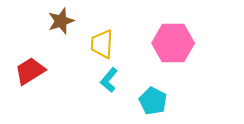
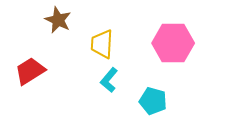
brown star: moved 3 px left, 1 px up; rotated 28 degrees counterclockwise
cyan pentagon: rotated 12 degrees counterclockwise
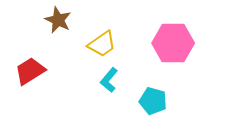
yellow trapezoid: rotated 128 degrees counterclockwise
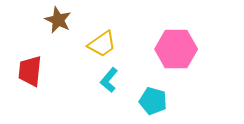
pink hexagon: moved 3 px right, 6 px down
red trapezoid: rotated 52 degrees counterclockwise
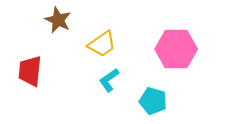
cyan L-shape: rotated 15 degrees clockwise
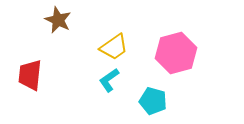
yellow trapezoid: moved 12 px right, 3 px down
pink hexagon: moved 4 px down; rotated 15 degrees counterclockwise
red trapezoid: moved 4 px down
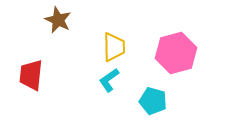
yellow trapezoid: rotated 56 degrees counterclockwise
red trapezoid: moved 1 px right
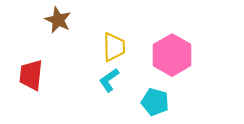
pink hexagon: moved 4 px left, 2 px down; rotated 15 degrees counterclockwise
cyan pentagon: moved 2 px right, 1 px down
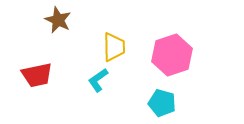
pink hexagon: rotated 12 degrees clockwise
red trapezoid: moved 6 px right; rotated 108 degrees counterclockwise
cyan L-shape: moved 11 px left
cyan pentagon: moved 7 px right, 1 px down
